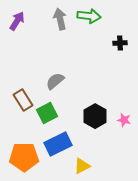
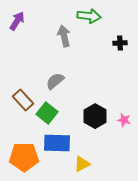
gray arrow: moved 4 px right, 17 px down
brown rectangle: rotated 10 degrees counterclockwise
green square: rotated 25 degrees counterclockwise
blue rectangle: moved 1 px left, 1 px up; rotated 28 degrees clockwise
yellow triangle: moved 2 px up
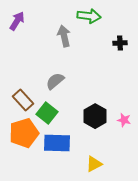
orange pentagon: moved 24 px up; rotated 16 degrees counterclockwise
yellow triangle: moved 12 px right
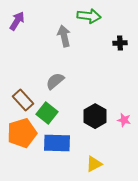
orange pentagon: moved 2 px left
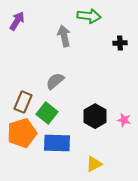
brown rectangle: moved 2 px down; rotated 65 degrees clockwise
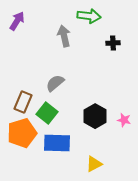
black cross: moved 7 px left
gray semicircle: moved 2 px down
